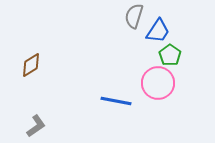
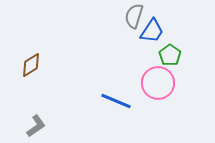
blue trapezoid: moved 6 px left
blue line: rotated 12 degrees clockwise
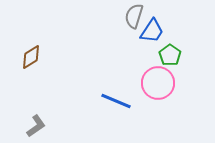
brown diamond: moved 8 px up
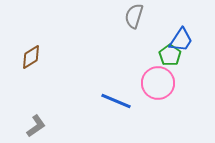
blue trapezoid: moved 29 px right, 9 px down
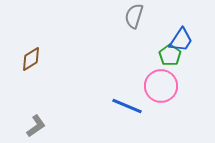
brown diamond: moved 2 px down
pink circle: moved 3 px right, 3 px down
blue line: moved 11 px right, 5 px down
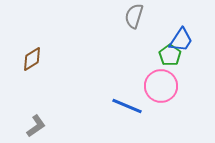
brown diamond: moved 1 px right
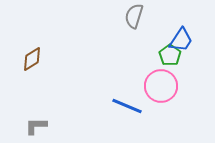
gray L-shape: rotated 145 degrees counterclockwise
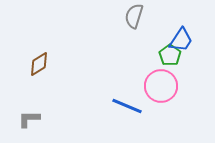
brown diamond: moved 7 px right, 5 px down
gray L-shape: moved 7 px left, 7 px up
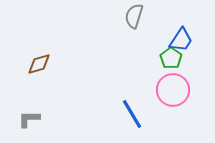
green pentagon: moved 1 px right, 3 px down
brown diamond: rotated 15 degrees clockwise
pink circle: moved 12 px right, 4 px down
blue line: moved 5 px right, 8 px down; rotated 36 degrees clockwise
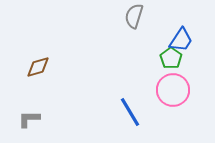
brown diamond: moved 1 px left, 3 px down
blue line: moved 2 px left, 2 px up
